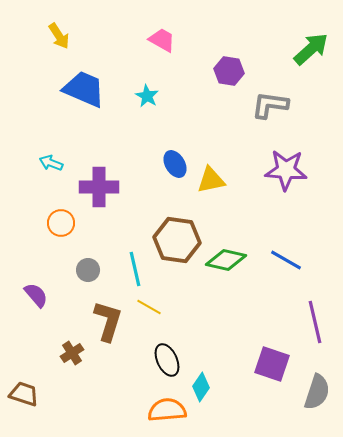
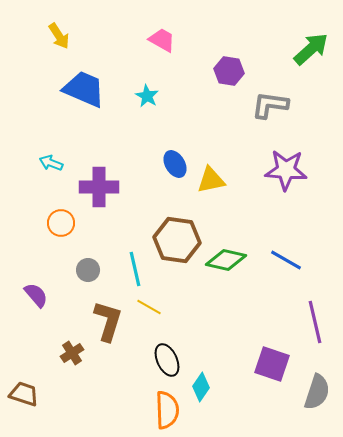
orange semicircle: rotated 93 degrees clockwise
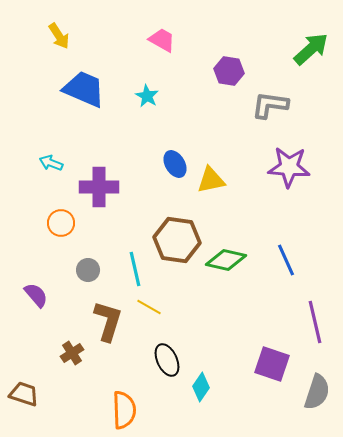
purple star: moved 3 px right, 3 px up
blue line: rotated 36 degrees clockwise
orange semicircle: moved 43 px left
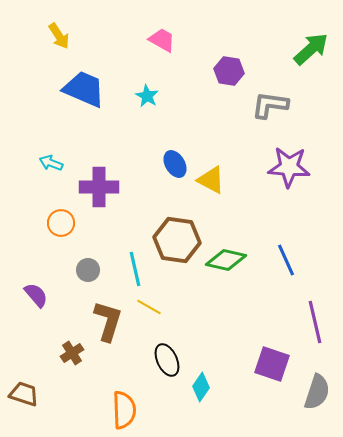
yellow triangle: rotated 40 degrees clockwise
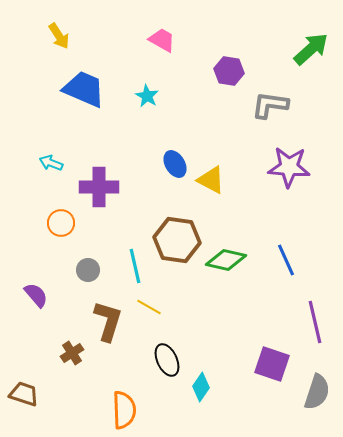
cyan line: moved 3 px up
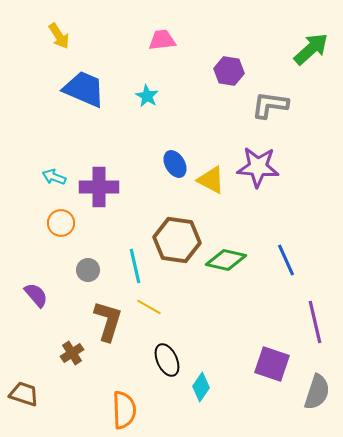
pink trapezoid: rotated 36 degrees counterclockwise
cyan arrow: moved 3 px right, 14 px down
purple star: moved 31 px left
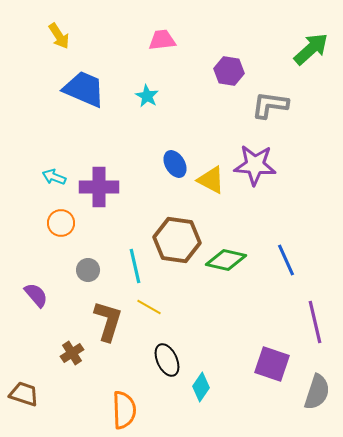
purple star: moved 3 px left, 2 px up
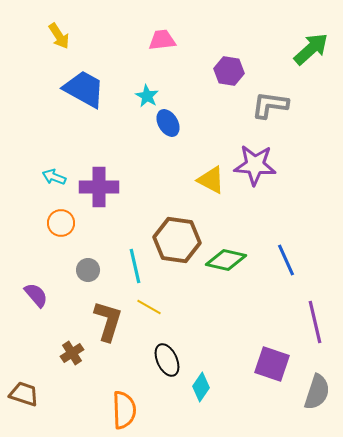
blue trapezoid: rotated 6 degrees clockwise
blue ellipse: moved 7 px left, 41 px up
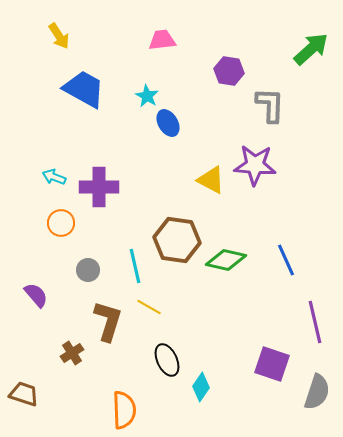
gray L-shape: rotated 84 degrees clockwise
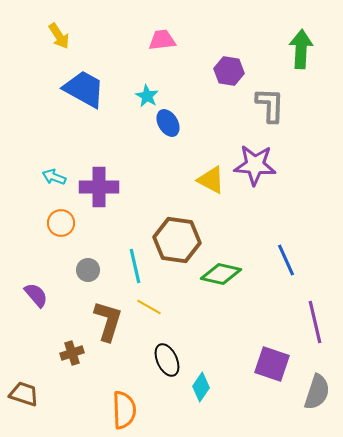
green arrow: moved 10 px left; rotated 45 degrees counterclockwise
green diamond: moved 5 px left, 14 px down
brown cross: rotated 15 degrees clockwise
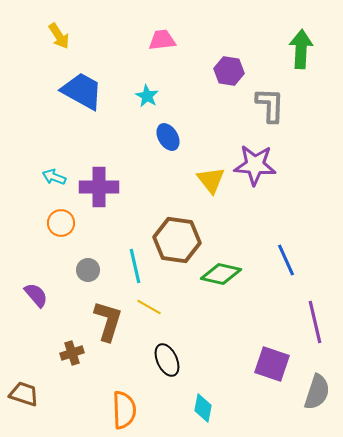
blue trapezoid: moved 2 px left, 2 px down
blue ellipse: moved 14 px down
yellow triangle: rotated 24 degrees clockwise
cyan diamond: moved 2 px right, 21 px down; rotated 24 degrees counterclockwise
